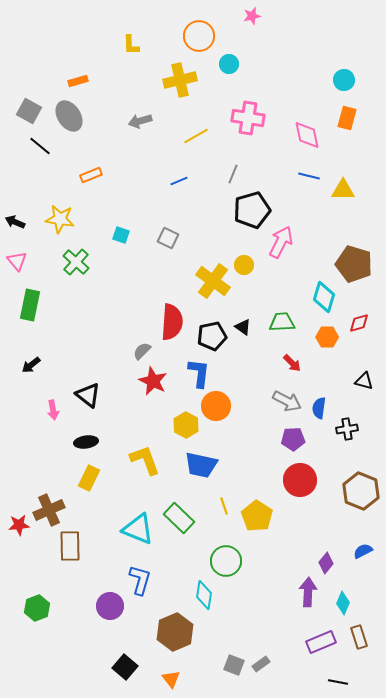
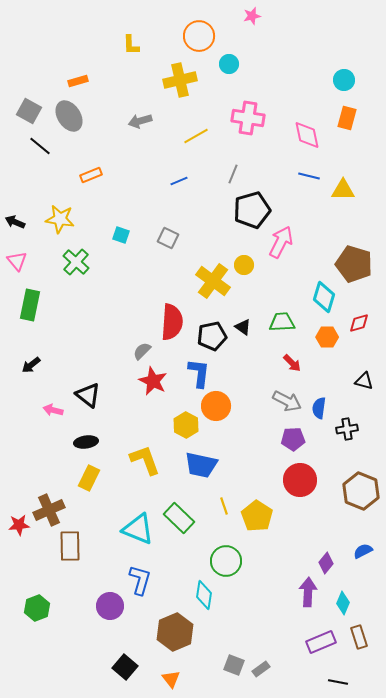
pink arrow at (53, 410): rotated 114 degrees clockwise
gray rectangle at (261, 664): moved 5 px down
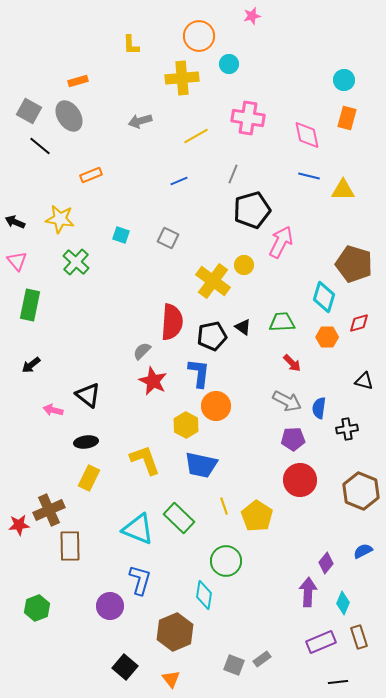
yellow cross at (180, 80): moved 2 px right, 2 px up; rotated 8 degrees clockwise
gray rectangle at (261, 669): moved 1 px right, 10 px up
black line at (338, 682): rotated 18 degrees counterclockwise
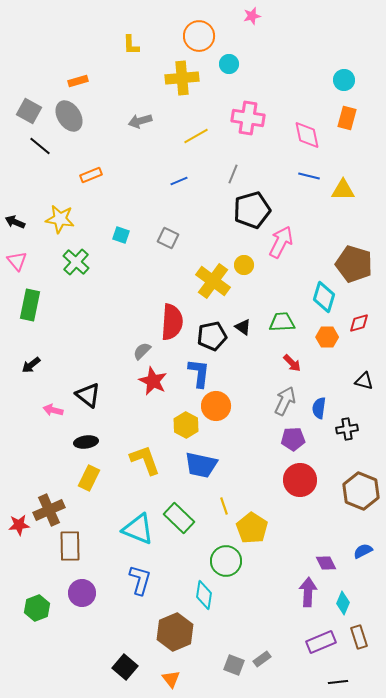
gray arrow at (287, 401): moved 2 px left; rotated 92 degrees counterclockwise
yellow pentagon at (257, 516): moved 5 px left, 12 px down
purple diamond at (326, 563): rotated 65 degrees counterclockwise
purple circle at (110, 606): moved 28 px left, 13 px up
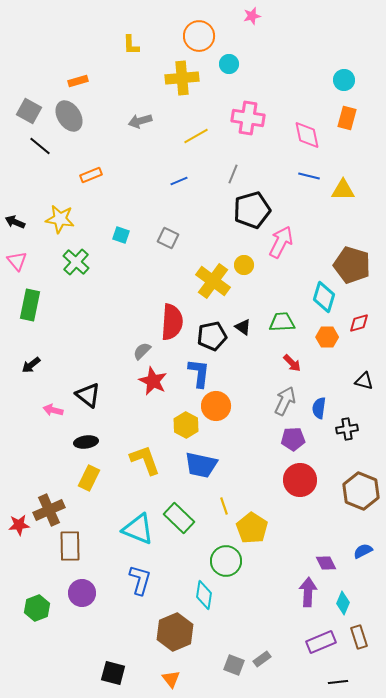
brown pentagon at (354, 264): moved 2 px left, 1 px down
black square at (125, 667): moved 12 px left, 6 px down; rotated 25 degrees counterclockwise
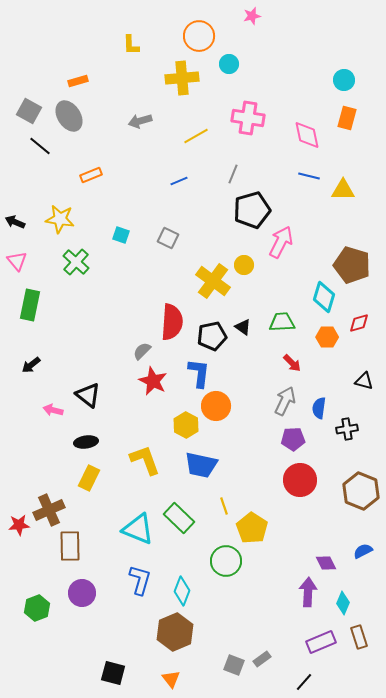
cyan diamond at (204, 595): moved 22 px left, 4 px up; rotated 12 degrees clockwise
black line at (338, 682): moved 34 px left; rotated 42 degrees counterclockwise
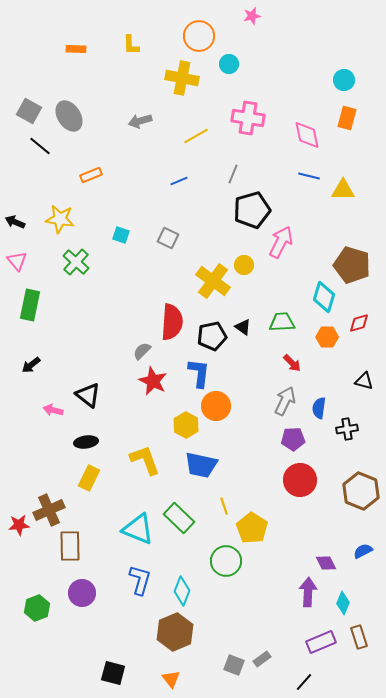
yellow cross at (182, 78): rotated 16 degrees clockwise
orange rectangle at (78, 81): moved 2 px left, 32 px up; rotated 18 degrees clockwise
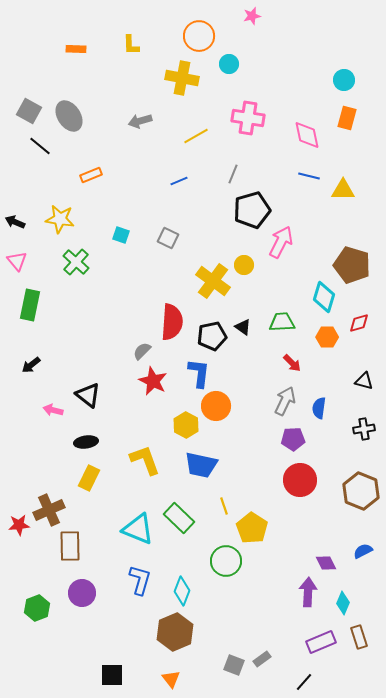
black cross at (347, 429): moved 17 px right
black square at (113, 673): moved 1 px left, 2 px down; rotated 15 degrees counterclockwise
